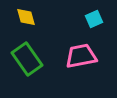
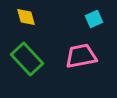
green rectangle: rotated 8 degrees counterclockwise
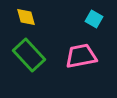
cyan square: rotated 36 degrees counterclockwise
green rectangle: moved 2 px right, 4 px up
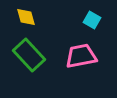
cyan square: moved 2 px left, 1 px down
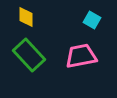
yellow diamond: rotated 15 degrees clockwise
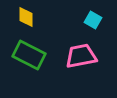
cyan square: moved 1 px right
green rectangle: rotated 20 degrees counterclockwise
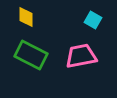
green rectangle: moved 2 px right
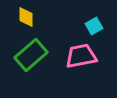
cyan square: moved 1 px right, 6 px down; rotated 30 degrees clockwise
green rectangle: rotated 68 degrees counterclockwise
